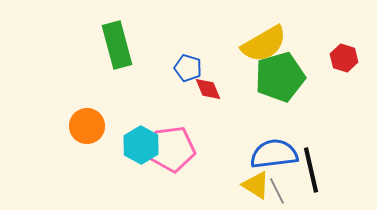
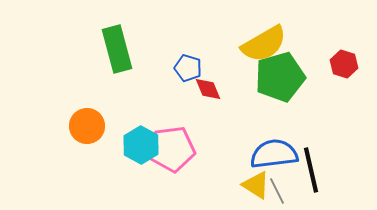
green rectangle: moved 4 px down
red hexagon: moved 6 px down
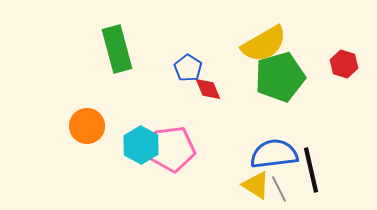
blue pentagon: rotated 16 degrees clockwise
gray line: moved 2 px right, 2 px up
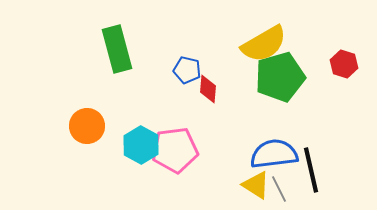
blue pentagon: moved 1 px left, 2 px down; rotated 20 degrees counterclockwise
red diamond: rotated 28 degrees clockwise
pink pentagon: moved 3 px right, 1 px down
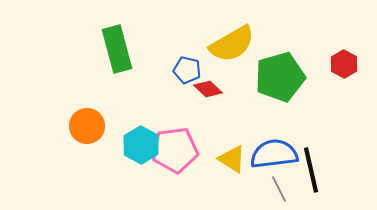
yellow semicircle: moved 32 px left
red hexagon: rotated 12 degrees clockwise
red diamond: rotated 52 degrees counterclockwise
yellow triangle: moved 24 px left, 26 px up
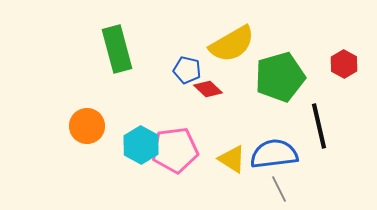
black line: moved 8 px right, 44 px up
